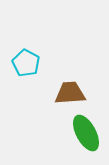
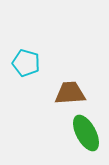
cyan pentagon: rotated 12 degrees counterclockwise
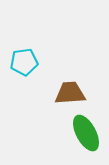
cyan pentagon: moved 2 px left, 1 px up; rotated 24 degrees counterclockwise
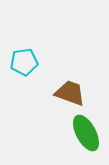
brown trapezoid: rotated 24 degrees clockwise
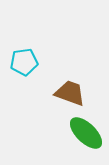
green ellipse: rotated 18 degrees counterclockwise
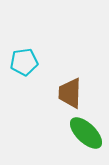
brown trapezoid: rotated 108 degrees counterclockwise
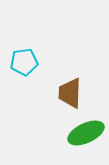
green ellipse: rotated 69 degrees counterclockwise
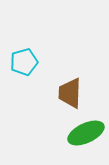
cyan pentagon: rotated 8 degrees counterclockwise
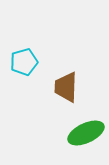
brown trapezoid: moved 4 px left, 6 px up
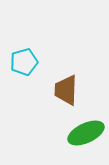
brown trapezoid: moved 3 px down
